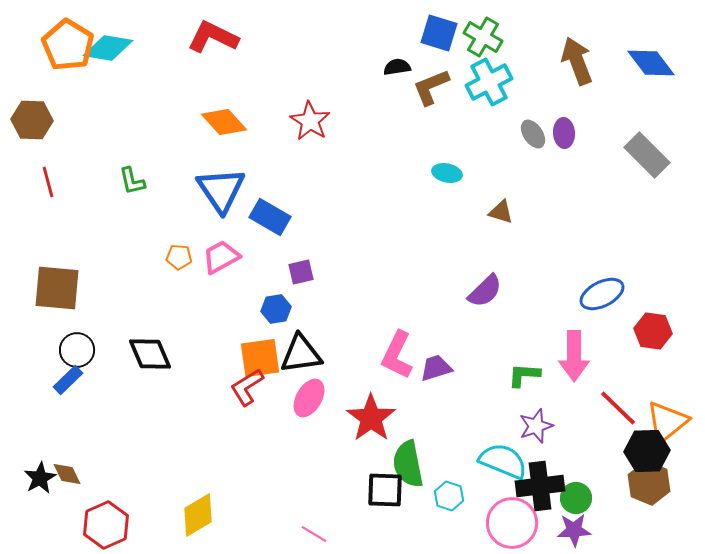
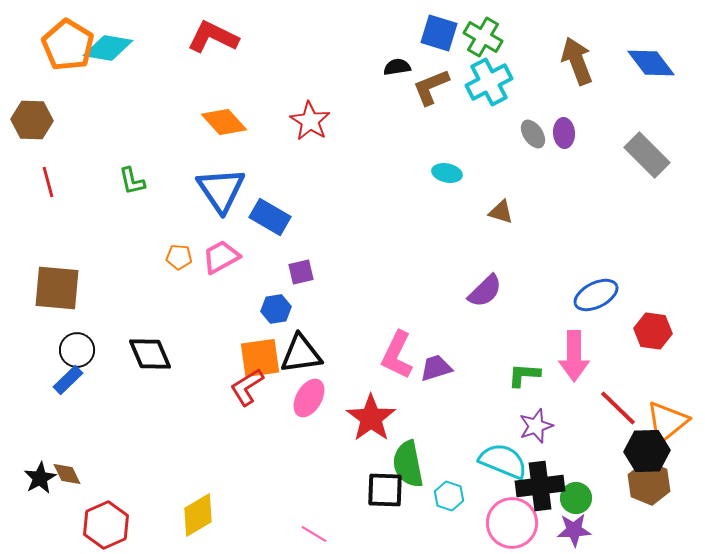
blue ellipse at (602, 294): moved 6 px left, 1 px down
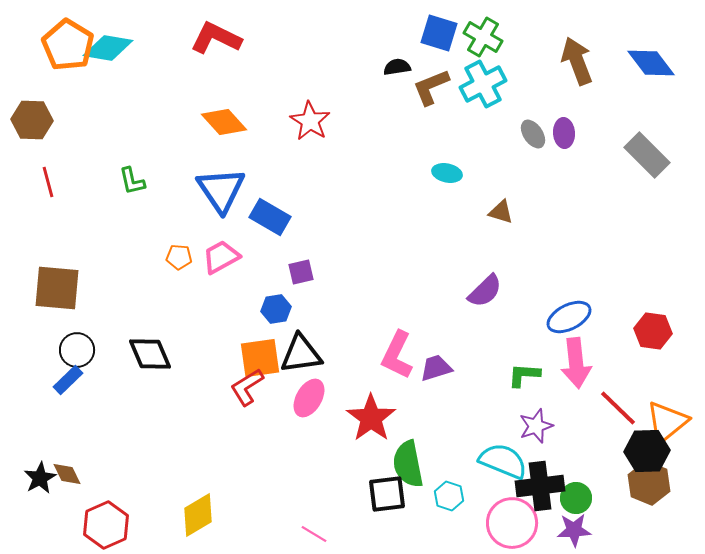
red L-shape at (213, 37): moved 3 px right, 1 px down
cyan cross at (489, 82): moved 6 px left, 2 px down
blue ellipse at (596, 295): moved 27 px left, 22 px down
pink arrow at (574, 356): moved 2 px right, 7 px down; rotated 6 degrees counterclockwise
black square at (385, 490): moved 2 px right, 4 px down; rotated 9 degrees counterclockwise
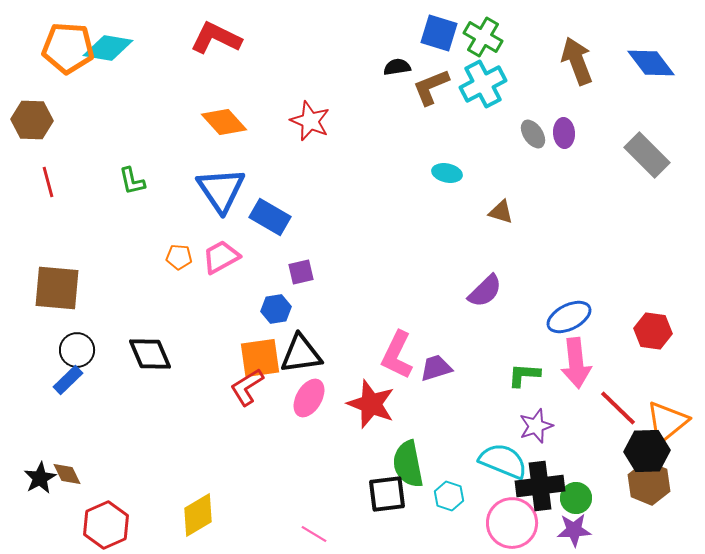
orange pentagon at (68, 45): moved 3 px down; rotated 27 degrees counterclockwise
red star at (310, 121): rotated 9 degrees counterclockwise
red star at (371, 418): moved 14 px up; rotated 15 degrees counterclockwise
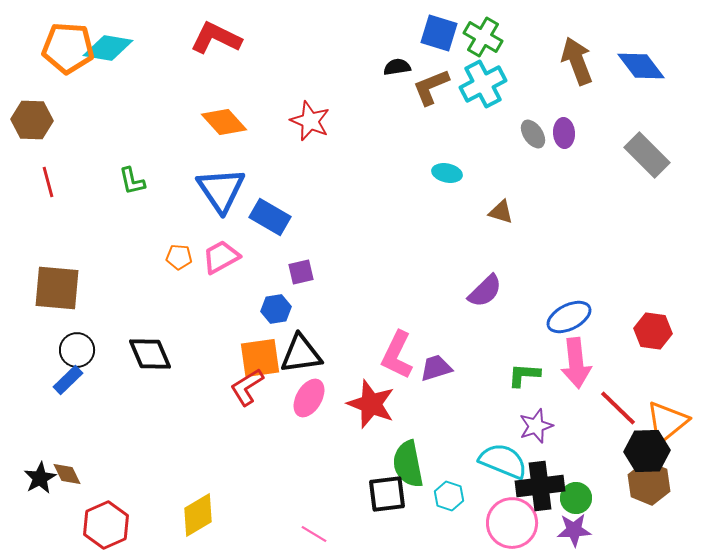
blue diamond at (651, 63): moved 10 px left, 3 px down
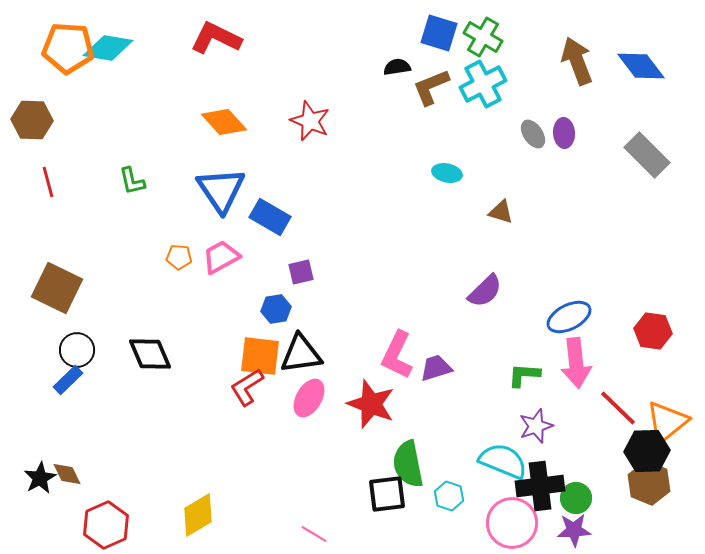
brown square at (57, 288): rotated 21 degrees clockwise
orange square at (260, 358): moved 2 px up; rotated 15 degrees clockwise
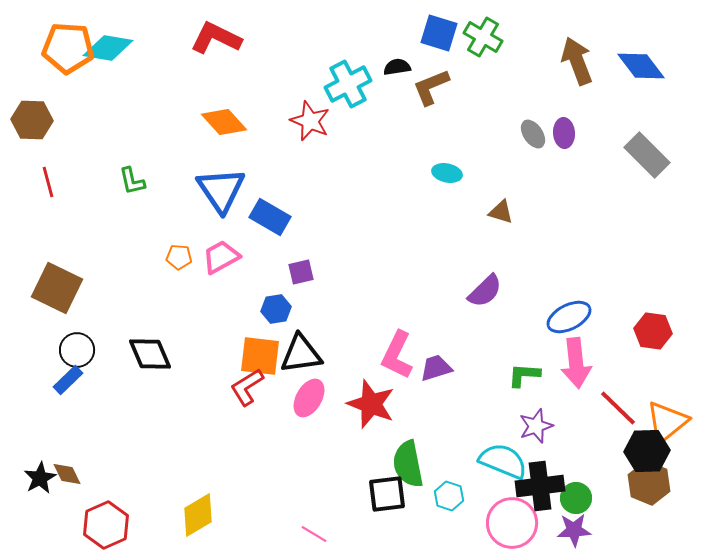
cyan cross at (483, 84): moved 135 px left
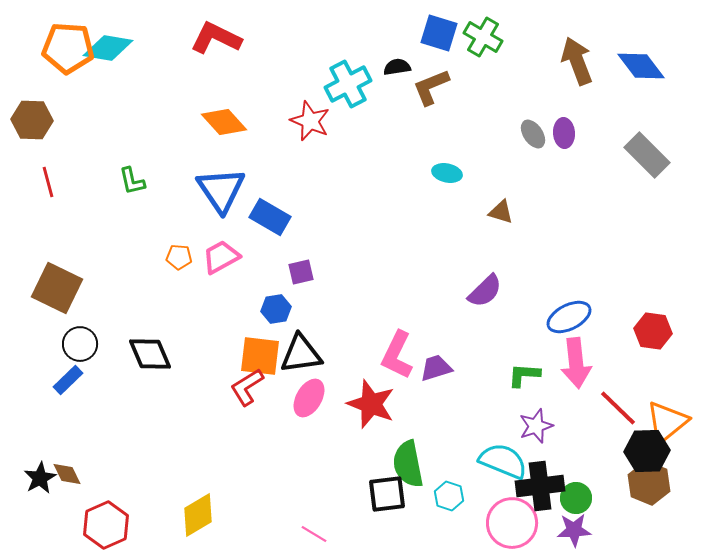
black circle at (77, 350): moved 3 px right, 6 px up
